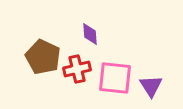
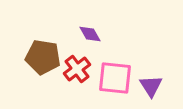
purple diamond: rotated 25 degrees counterclockwise
brown pentagon: rotated 16 degrees counterclockwise
red cross: rotated 24 degrees counterclockwise
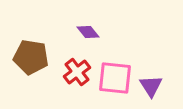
purple diamond: moved 2 px left, 2 px up; rotated 10 degrees counterclockwise
brown pentagon: moved 12 px left
red cross: moved 3 px down
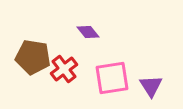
brown pentagon: moved 2 px right
red cross: moved 13 px left, 3 px up
pink square: moved 3 px left; rotated 15 degrees counterclockwise
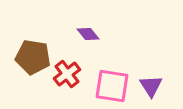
purple diamond: moved 2 px down
red cross: moved 3 px right, 5 px down
pink square: moved 8 px down; rotated 18 degrees clockwise
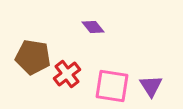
purple diamond: moved 5 px right, 7 px up
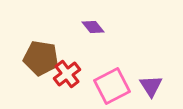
brown pentagon: moved 8 px right, 1 px down
pink square: rotated 36 degrees counterclockwise
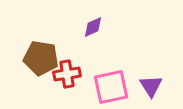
purple diamond: rotated 75 degrees counterclockwise
red cross: rotated 28 degrees clockwise
pink square: moved 1 px left, 1 px down; rotated 15 degrees clockwise
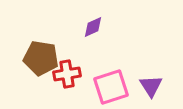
pink square: rotated 6 degrees counterclockwise
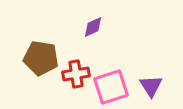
red cross: moved 9 px right
